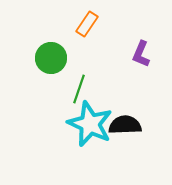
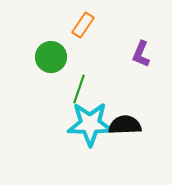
orange rectangle: moved 4 px left, 1 px down
green circle: moved 1 px up
cyan star: rotated 24 degrees counterclockwise
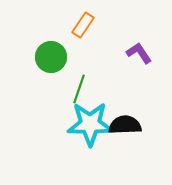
purple L-shape: moved 2 px left, 1 px up; rotated 124 degrees clockwise
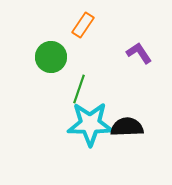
black semicircle: moved 2 px right, 2 px down
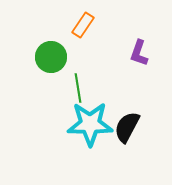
purple L-shape: rotated 128 degrees counterclockwise
green line: moved 1 px left, 1 px up; rotated 28 degrees counterclockwise
black semicircle: rotated 60 degrees counterclockwise
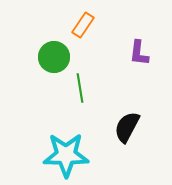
purple L-shape: rotated 12 degrees counterclockwise
green circle: moved 3 px right
green line: moved 2 px right
cyan star: moved 24 px left, 31 px down
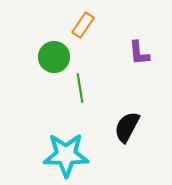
purple L-shape: rotated 12 degrees counterclockwise
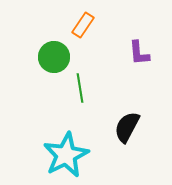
cyan star: rotated 27 degrees counterclockwise
